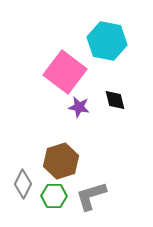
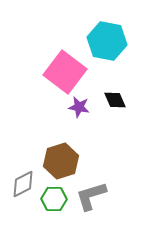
black diamond: rotated 10 degrees counterclockwise
gray diamond: rotated 36 degrees clockwise
green hexagon: moved 3 px down
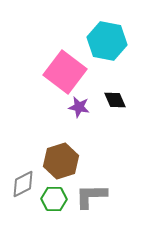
gray L-shape: rotated 16 degrees clockwise
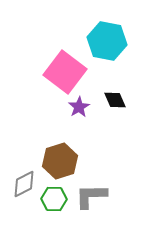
purple star: rotated 30 degrees clockwise
brown hexagon: moved 1 px left
gray diamond: moved 1 px right
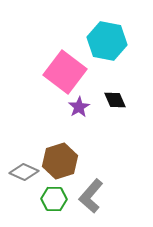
gray diamond: moved 12 px up; rotated 52 degrees clockwise
gray L-shape: rotated 48 degrees counterclockwise
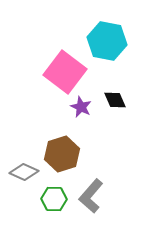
purple star: moved 2 px right; rotated 15 degrees counterclockwise
brown hexagon: moved 2 px right, 7 px up
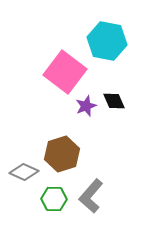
black diamond: moved 1 px left, 1 px down
purple star: moved 5 px right, 1 px up; rotated 25 degrees clockwise
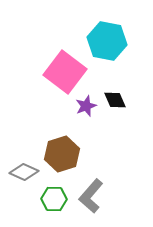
black diamond: moved 1 px right, 1 px up
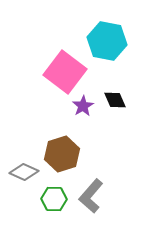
purple star: moved 3 px left; rotated 10 degrees counterclockwise
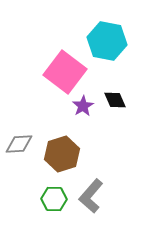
gray diamond: moved 5 px left, 28 px up; rotated 28 degrees counterclockwise
